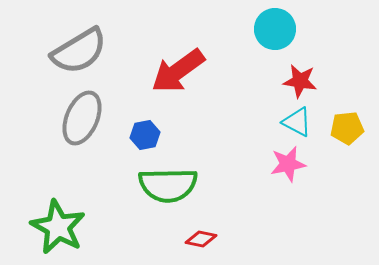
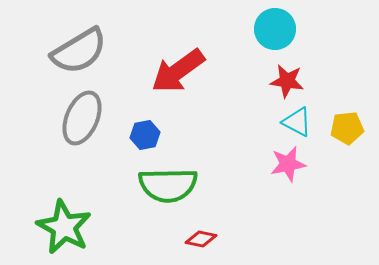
red star: moved 13 px left
green star: moved 6 px right
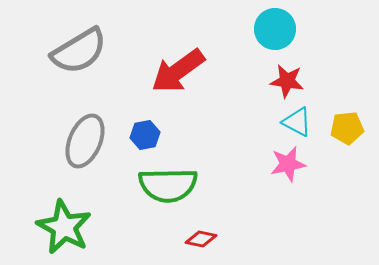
gray ellipse: moved 3 px right, 23 px down
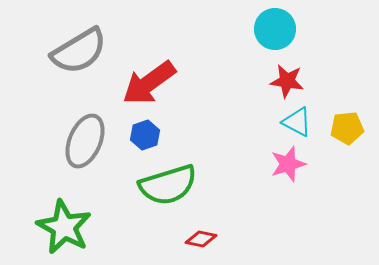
red arrow: moved 29 px left, 12 px down
blue hexagon: rotated 8 degrees counterclockwise
pink star: rotated 6 degrees counterclockwise
green semicircle: rotated 16 degrees counterclockwise
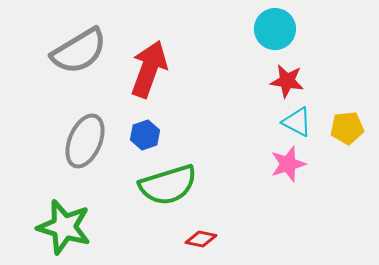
red arrow: moved 14 px up; rotated 146 degrees clockwise
green star: rotated 12 degrees counterclockwise
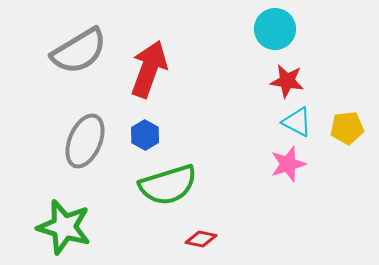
blue hexagon: rotated 12 degrees counterclockwise
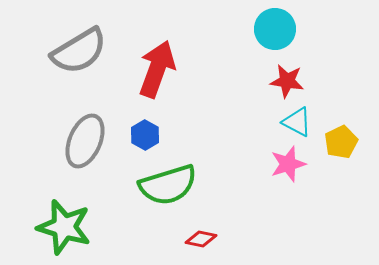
red arrow: moved 8 px right
yellow pentagon: moved 6 px left, 14 px down; rotated 20 degrees counterclockwise
